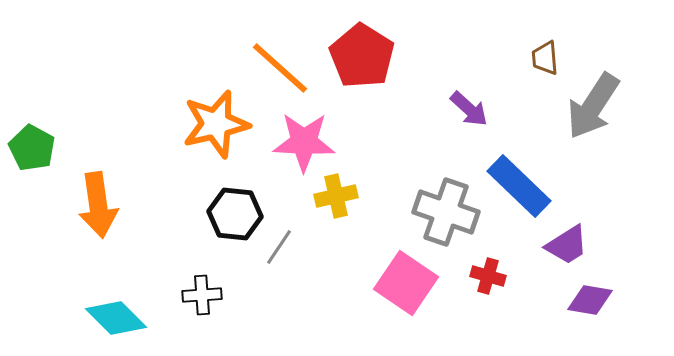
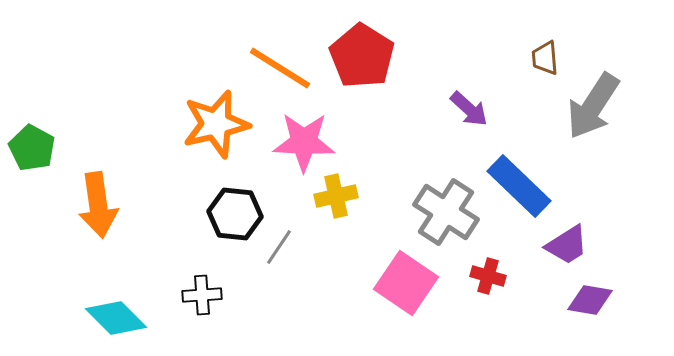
orange line: rotated 10 degrees counterclockwise
gray cross: rotated 14 degrees clockwise
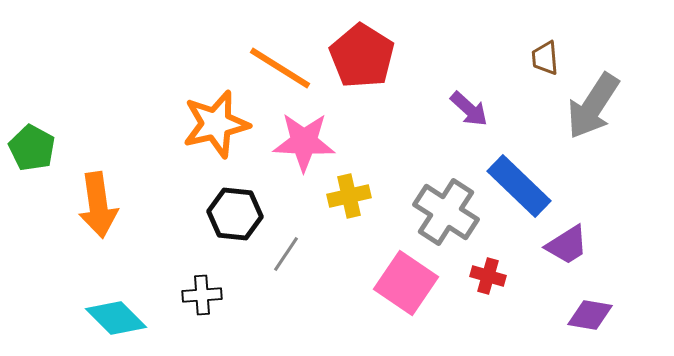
yellow cross: moved 13 px right
gray line: moved 7 px right, 7 px down
purple diamond: moved 15 px down
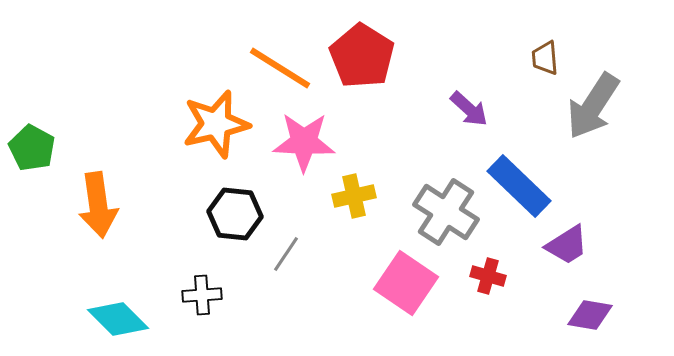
yellow cross: moved 5 px right
cyan diamond: moved 2 px right, 1 px down
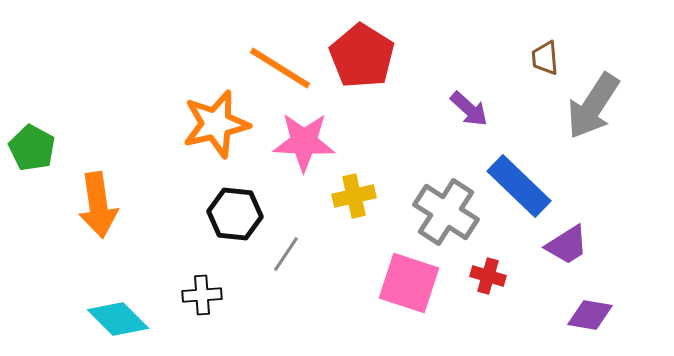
pink square: moved 3 px right; rotated 16 degrees counterclockwise
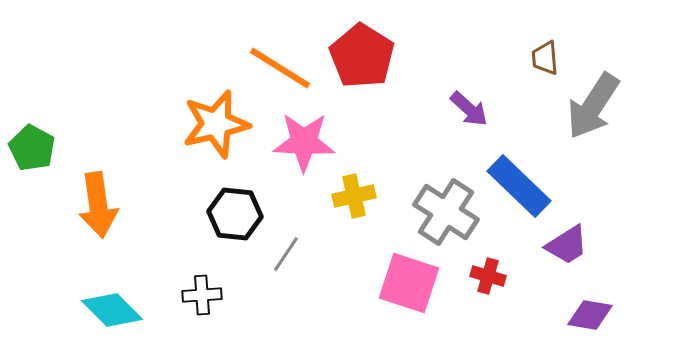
cyan diamond: moved 6 px left, 9 px up
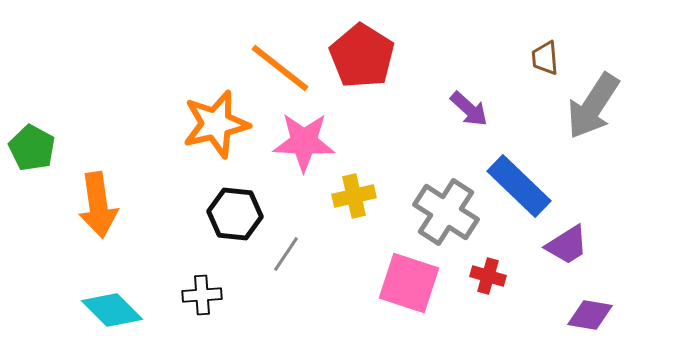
orange line: rotated 6 degrees clockwise
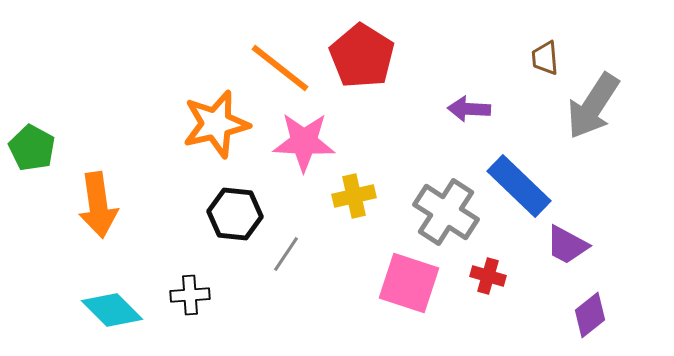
purple arrow: rotated 141 degrees clockwise
purple trapezoid: rotated 60 degrees clockwise
black cross: moved 12 px left
purple diamond: rotated 48 degrees counterclockwise
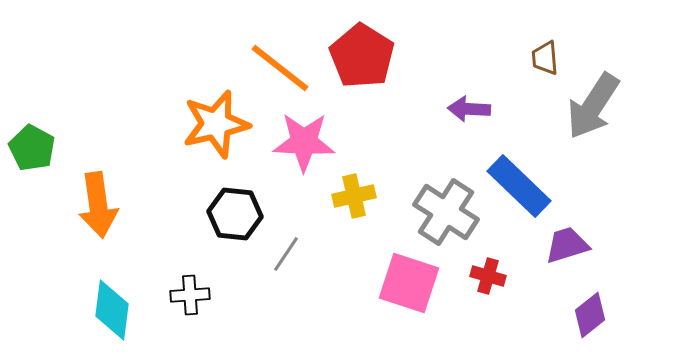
purple trapezoid: rotated 135 degrees clockwise
cyan diamond: rotated 52 degrees clockwise
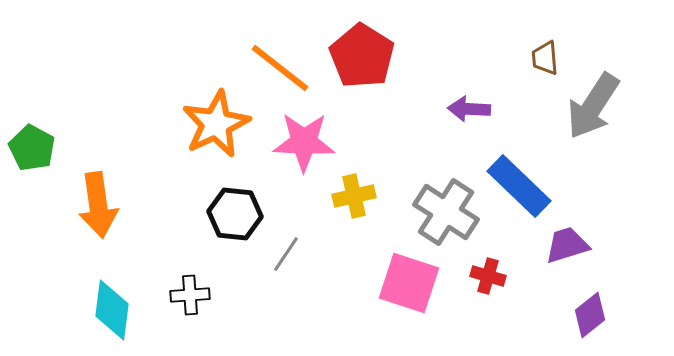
orange star: rotated 12 degrees counterclockwise
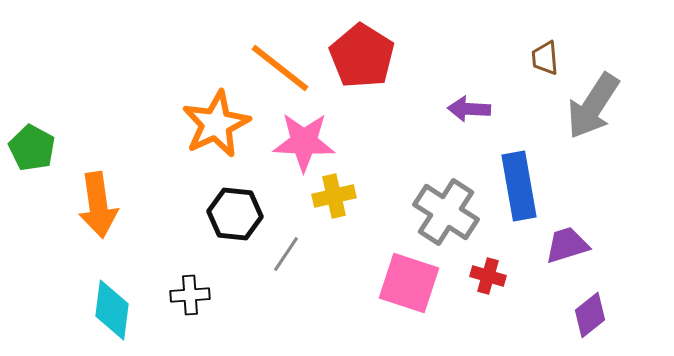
blue rectangle: rotated 36 degrees clockwise
yellow cross: moved 20 px left
